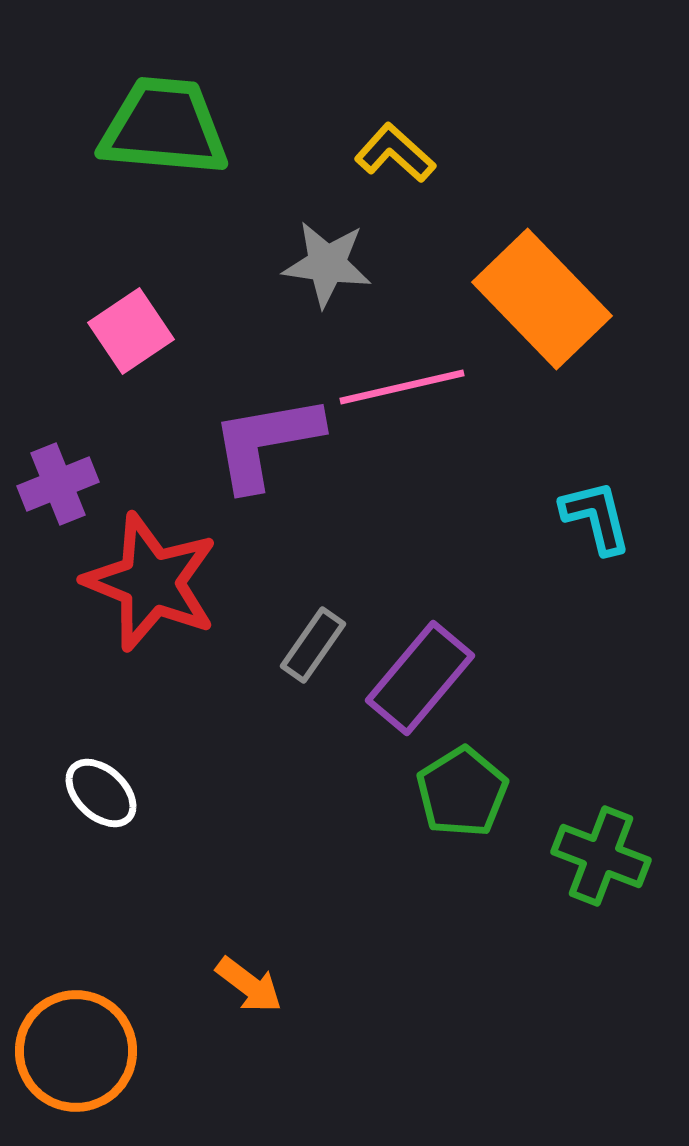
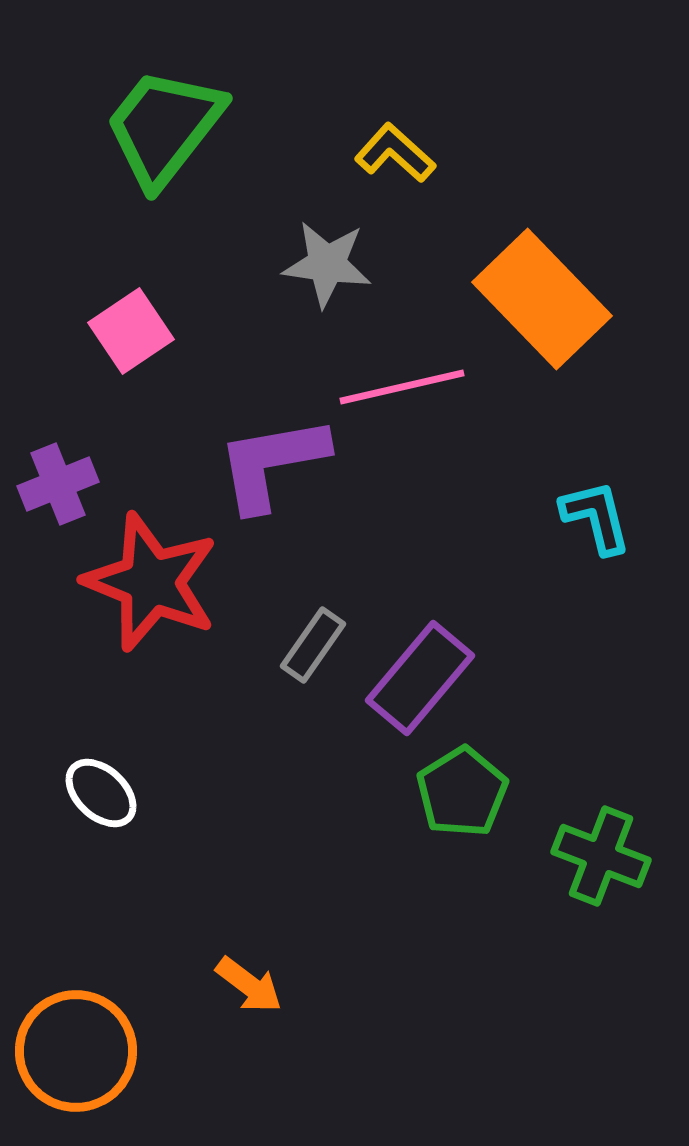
green trapezoid: rotated 57 degrees counterclockwise
purple L-shape: moved 6 px right, 21 px down
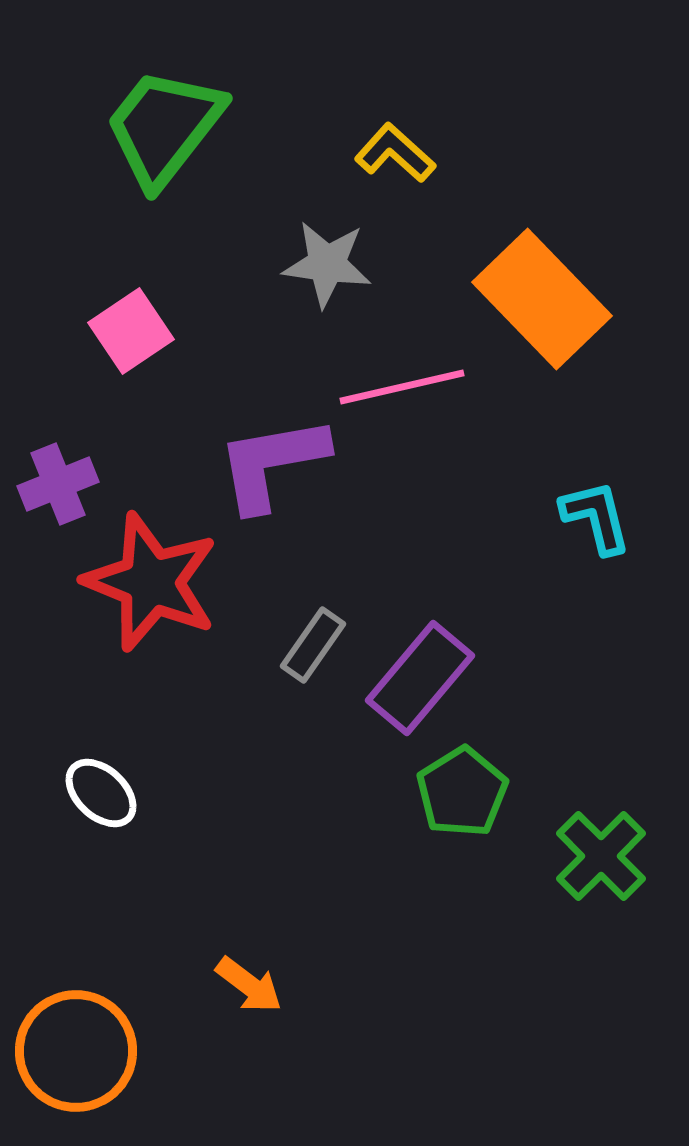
green cross: rotated 24 degrees clockwise
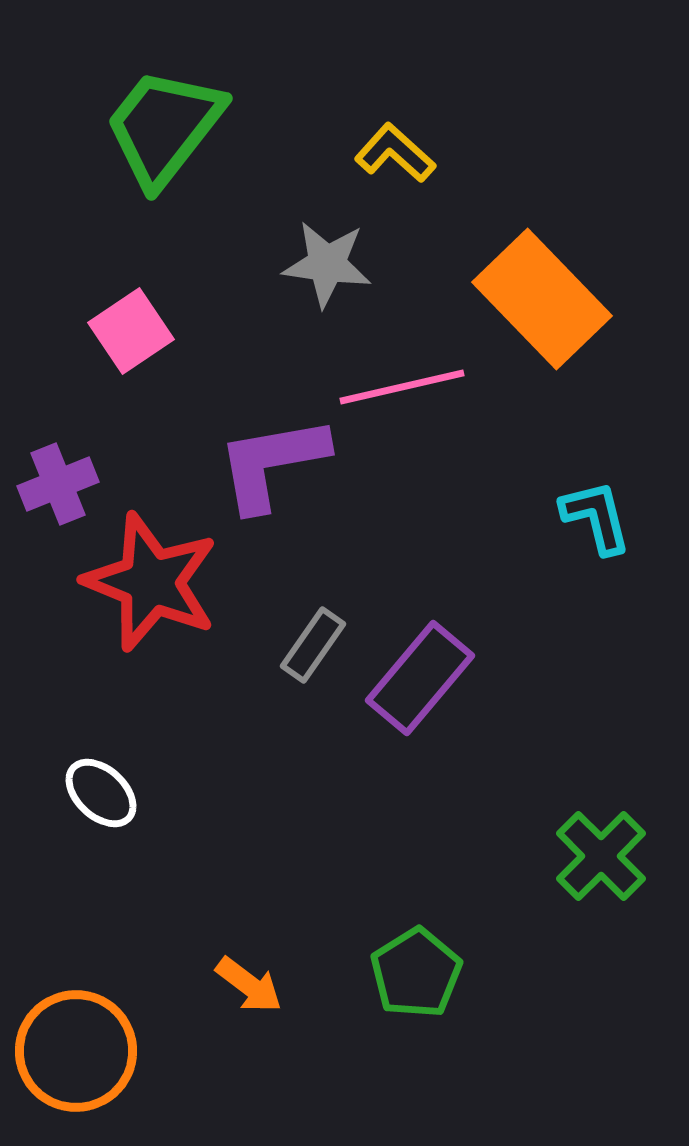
green pentagon: moved 46 px left, 181 px down
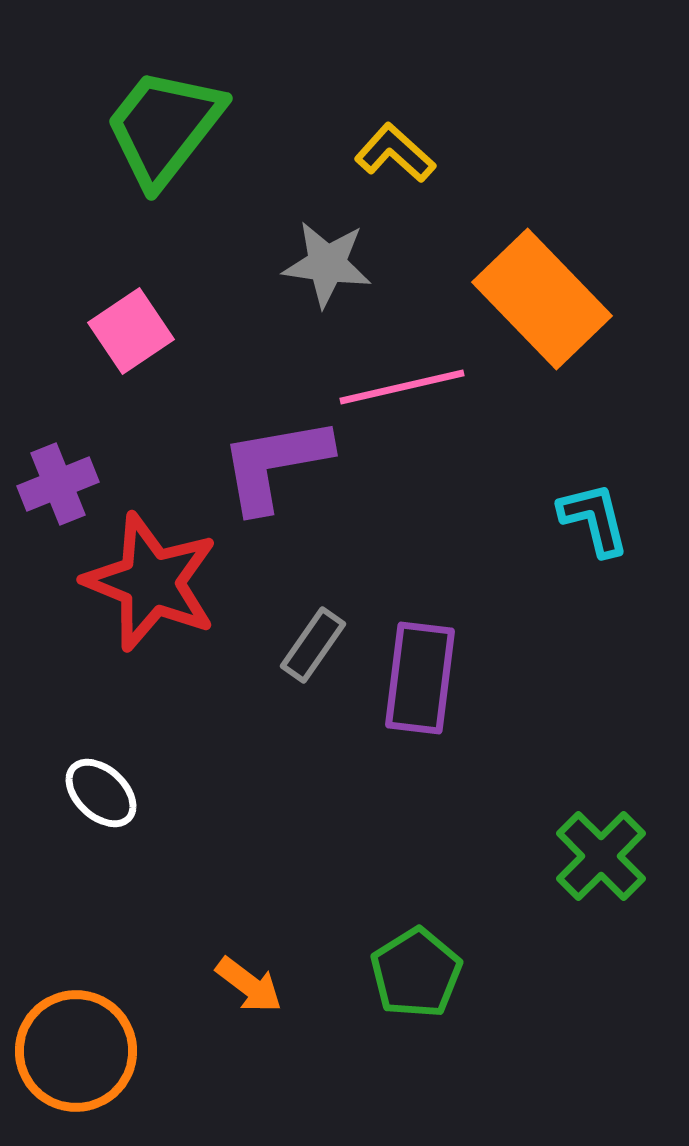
purple L-shape: moved 3 px right, 1 px down
cyan L-shape: moved 2 px left, 2 px down
purple rectangle: rotated 33 degrees counterclockwise
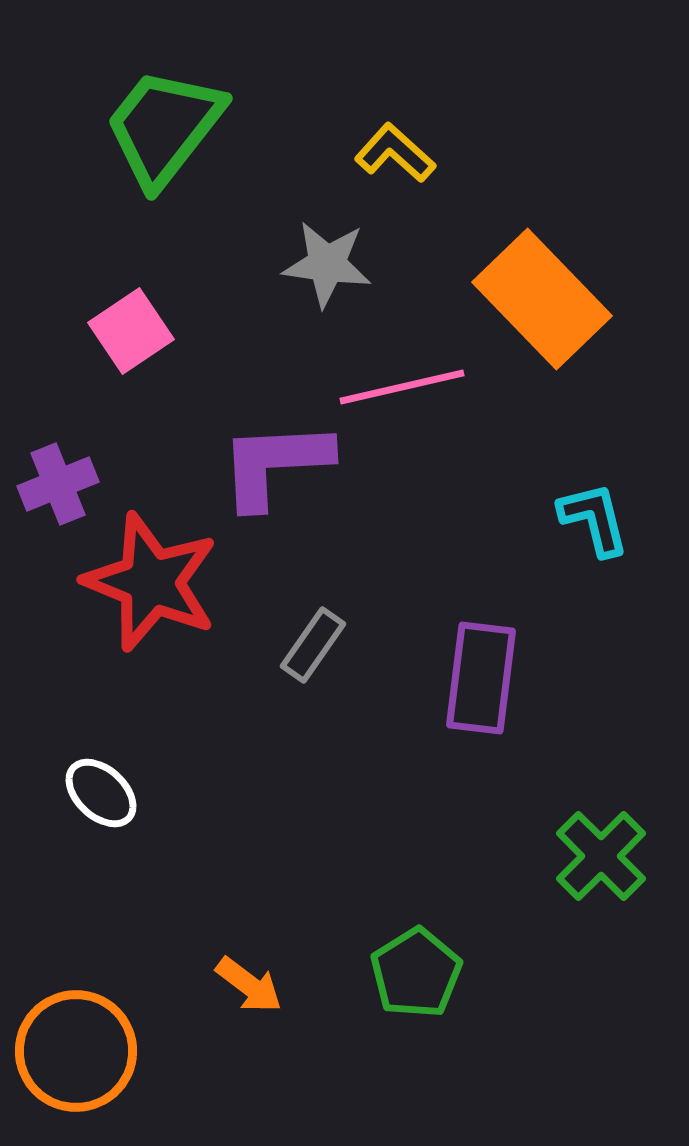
purple L-shape: rotated 7 degrees clockwise
purple rectangle: moved 61 px right
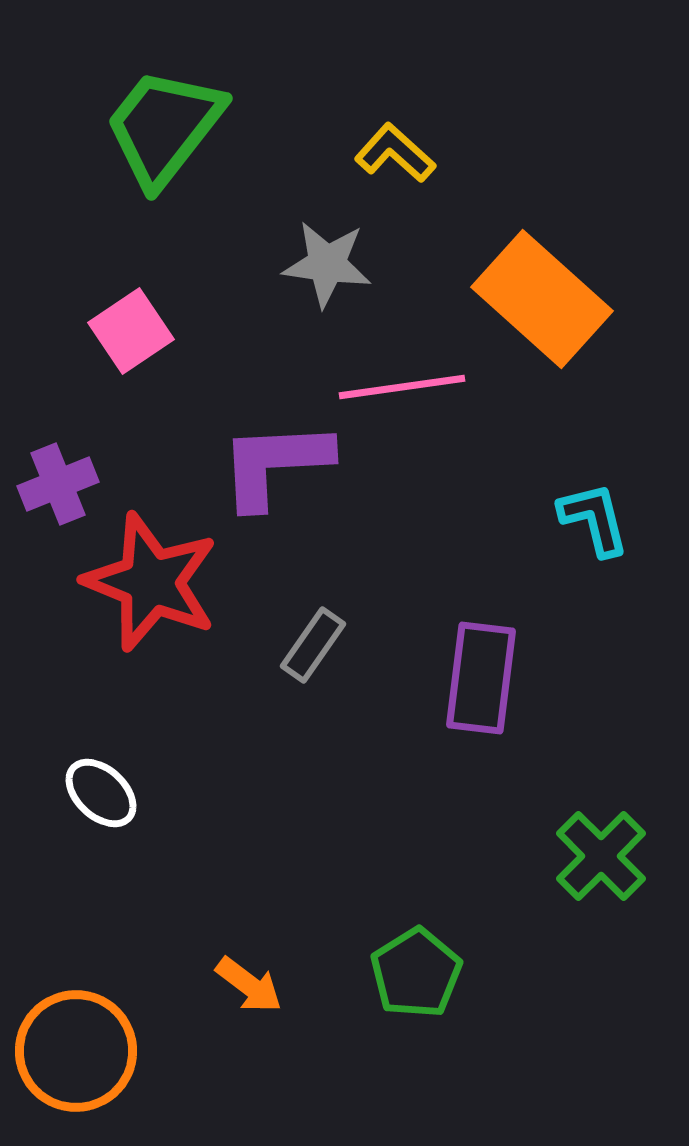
orange rectangle: rotated 4 degrees counterclockwise
pink line: rotated 5 degrees clockwise
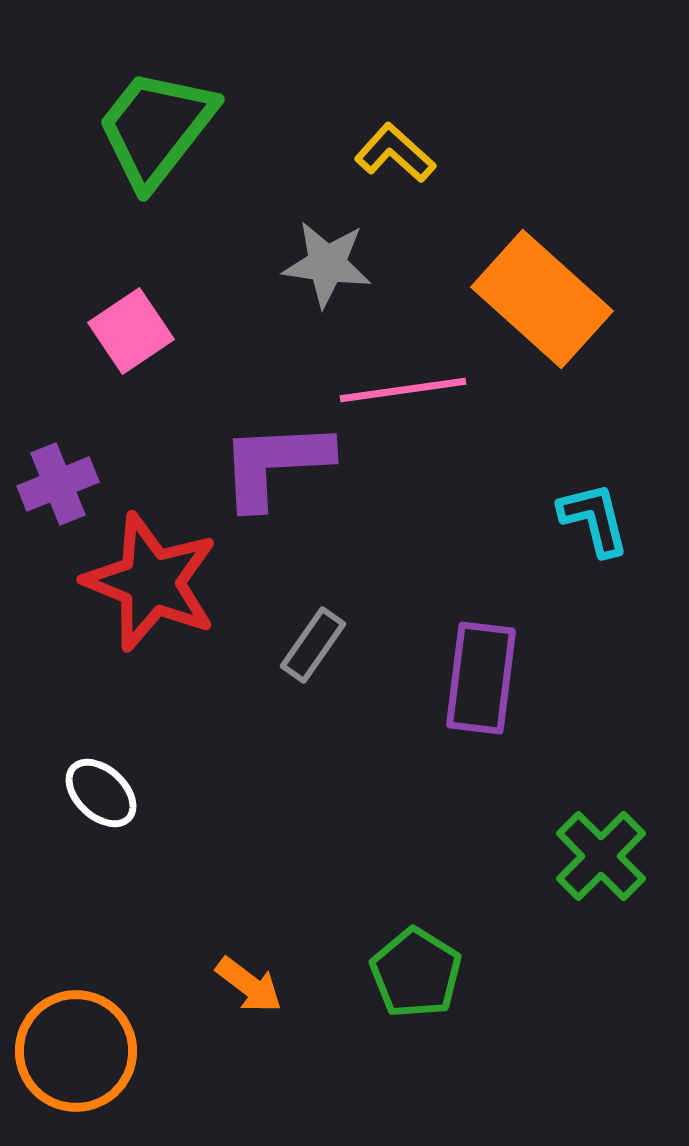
green trapezoid: moved 8 px left, 1 px down
pink line: moved 1 px right, 3 px down
green pentagon: rotated 8 degrees counterclockwise
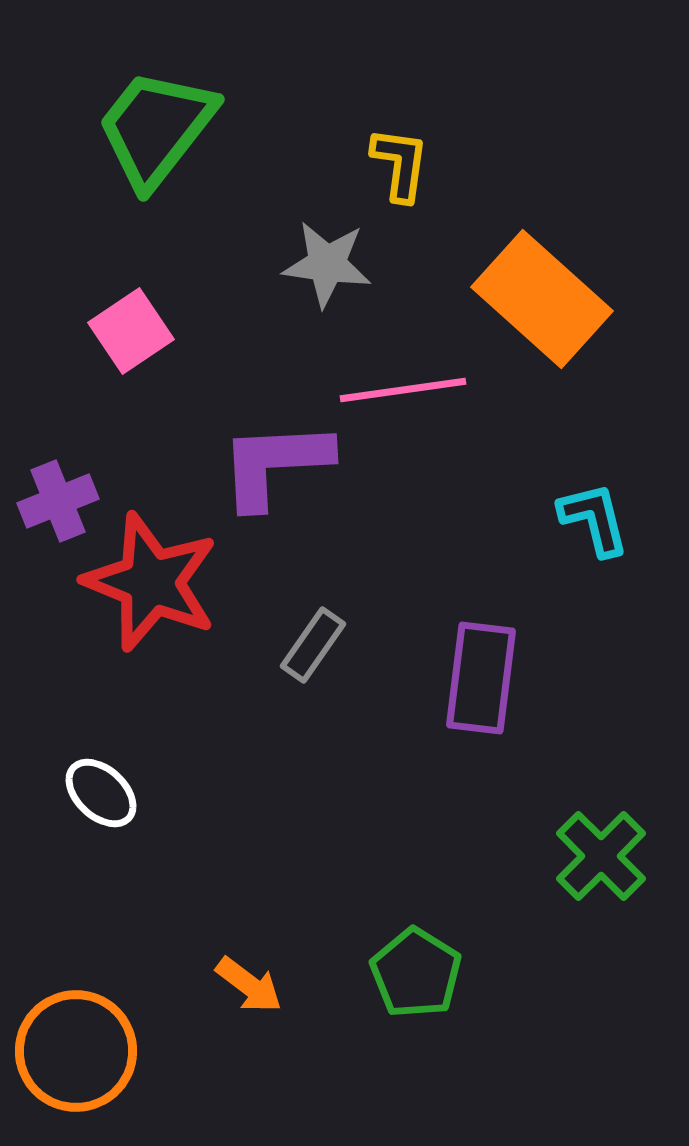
yellow L-shape: moved 5 px right, 11 px down; rotated 56 degrees clockwise
purple cross: moved 17 px down
